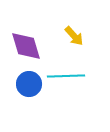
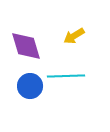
yellow arrow: rotated 100 degrees clockwise
blue circle: moved 1 px right, 2 px down
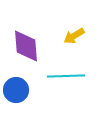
purple diamond: rotated 12 degrees clockwise
blue circle: moved 14 px left, 4 px down
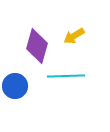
purple diamond: moved 11 px right; rotated 20 degrees clockwise
blue circle: moved 1 px left, 4 px up
